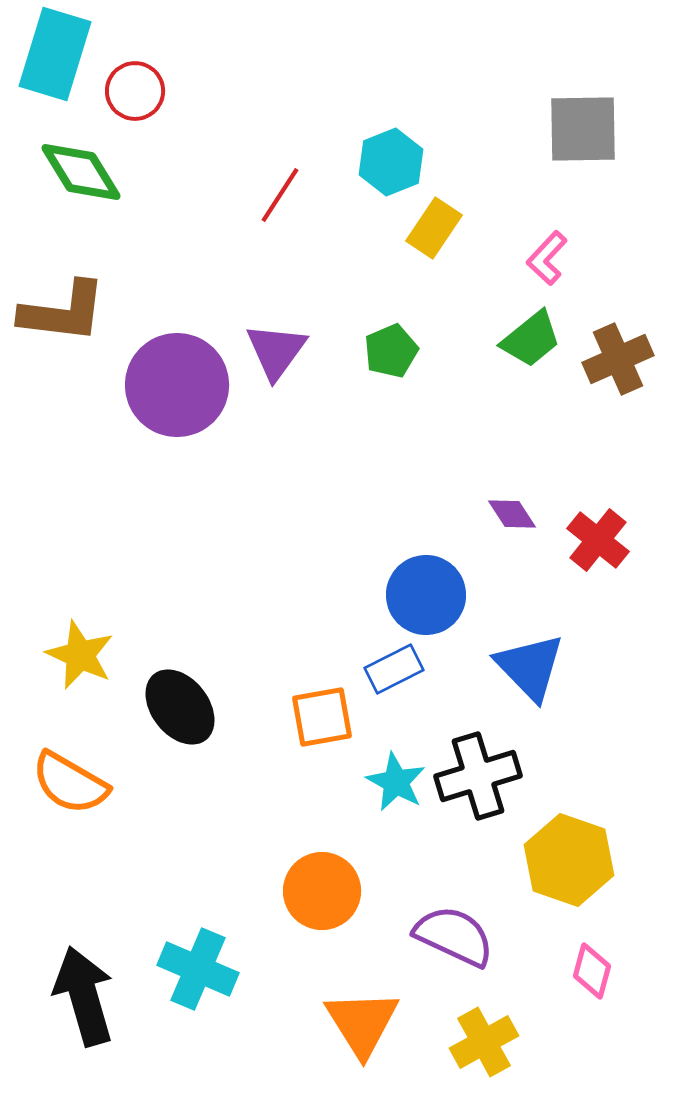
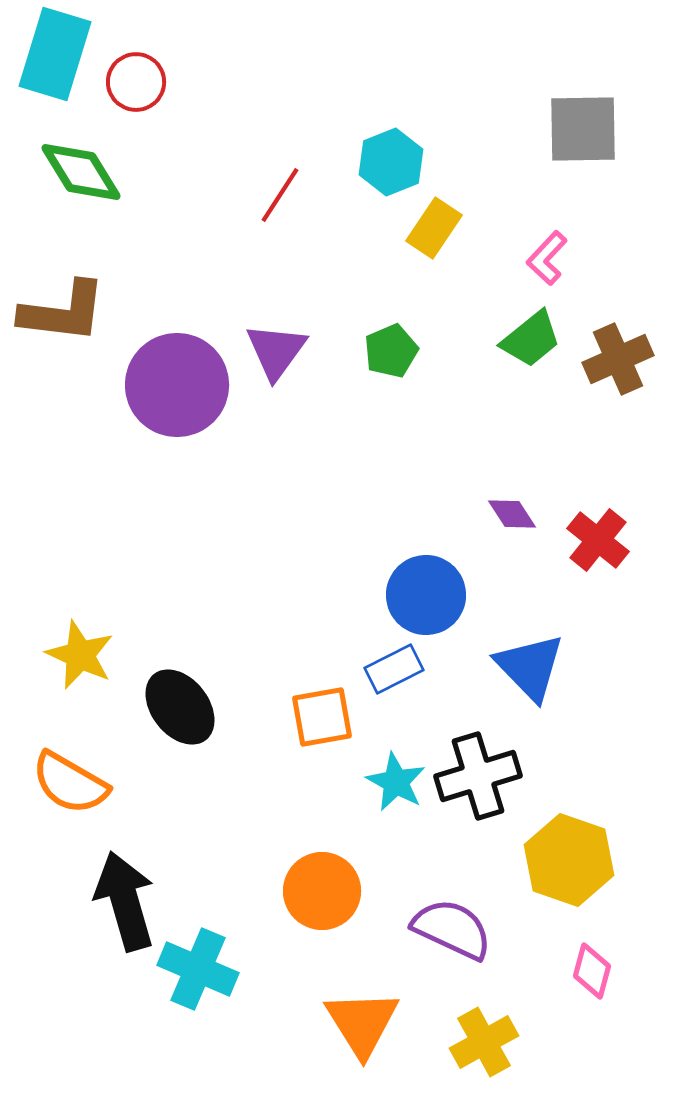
red circle: moved 1 px right, 9 px up
purple semicircle: moved 2 px left, 7 px up
black arrow: moved 41 px right, 95 px up
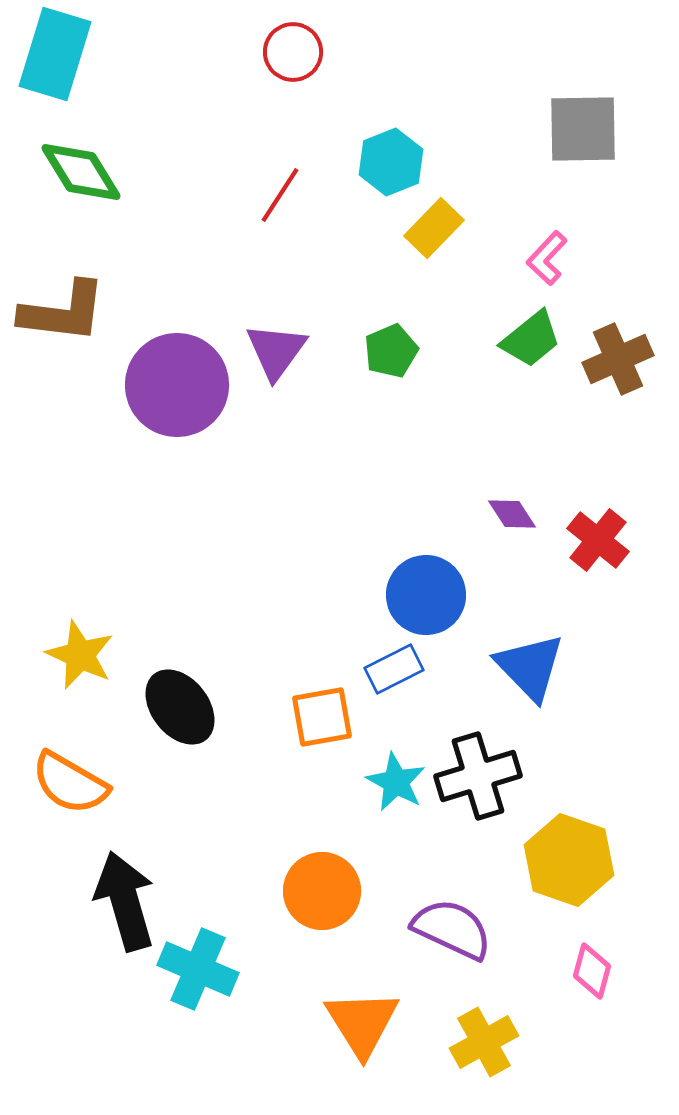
red circle: moved 157 px right, 30 px up
yellow rectangle: rotated 10 degrees clockwise
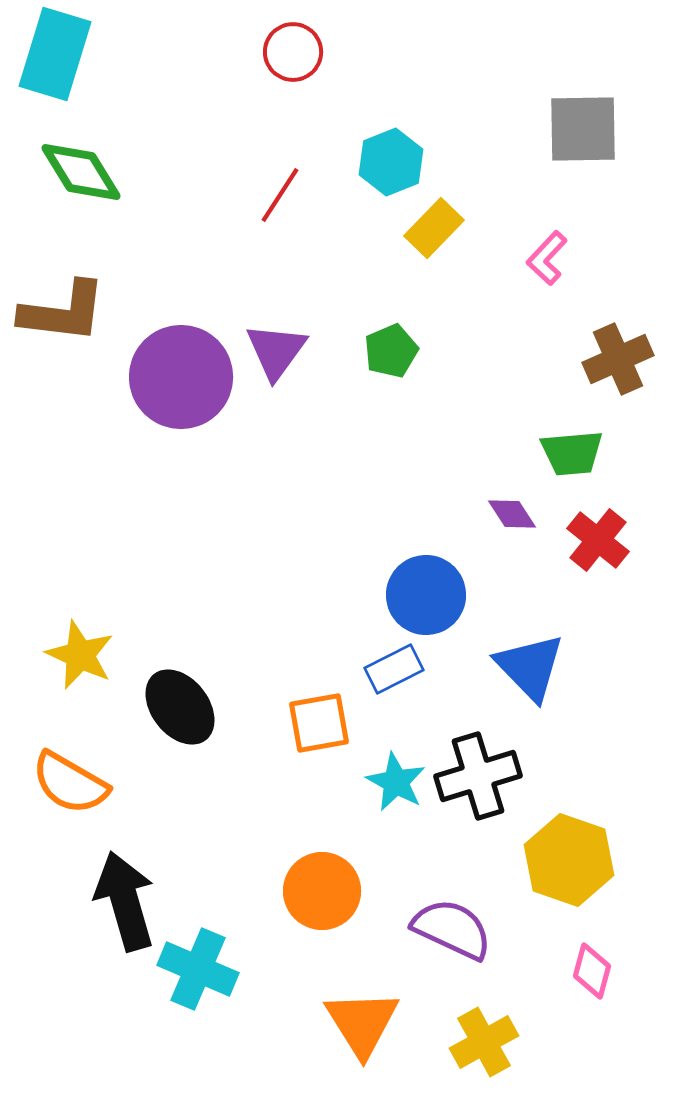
green trapezoid: moved 41 px right, 114 px down; rotated 34 degrees clockwise
purple circle: moved 4 px right, 8 px up
orange square: moved 3 px left, 6 px down
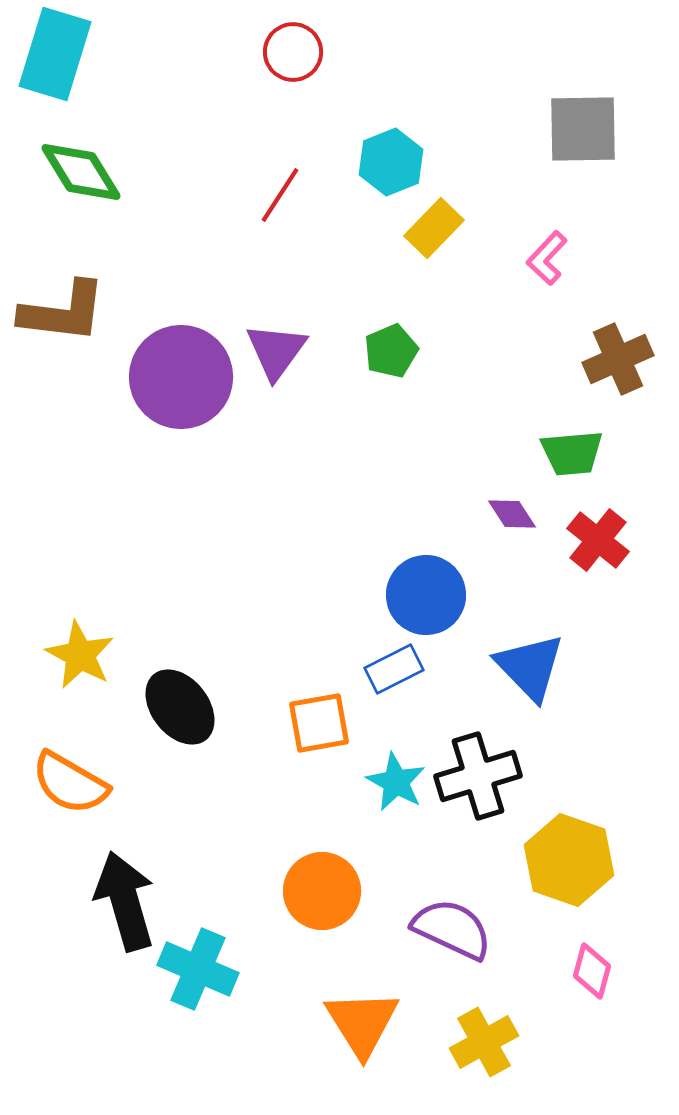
yellow star: rotated 4 degrees clockwise
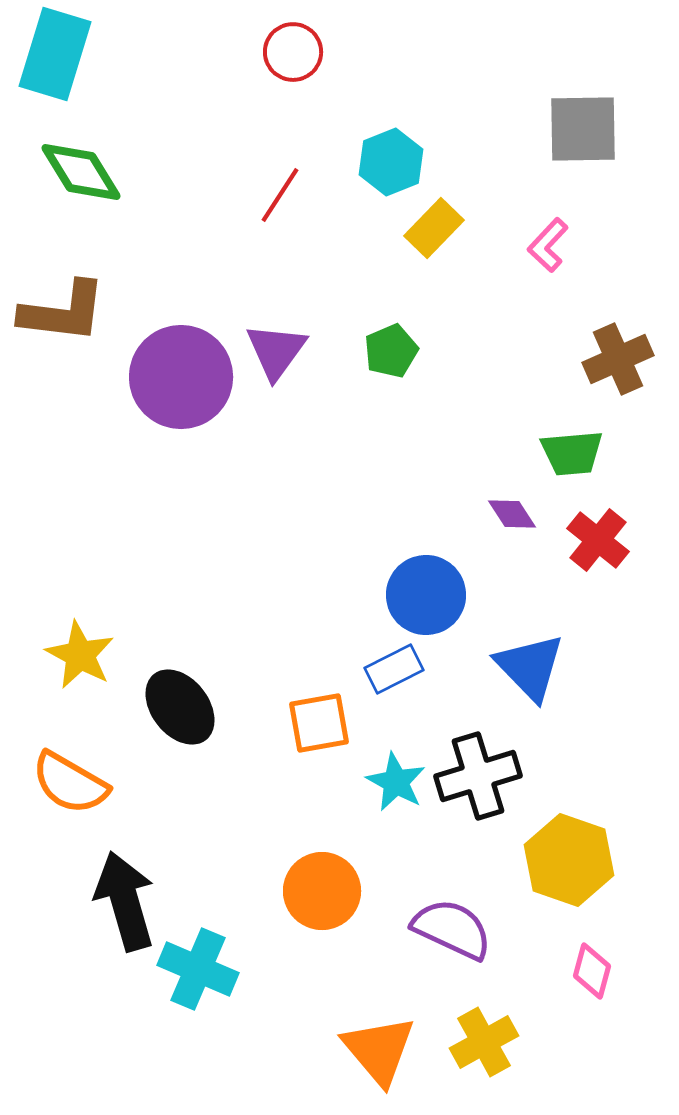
pink L-shape: moved 1 px right, 13 px up
orange triangle: moved 17 px right, 27 px down; rotated 8 degrees counterclockwise
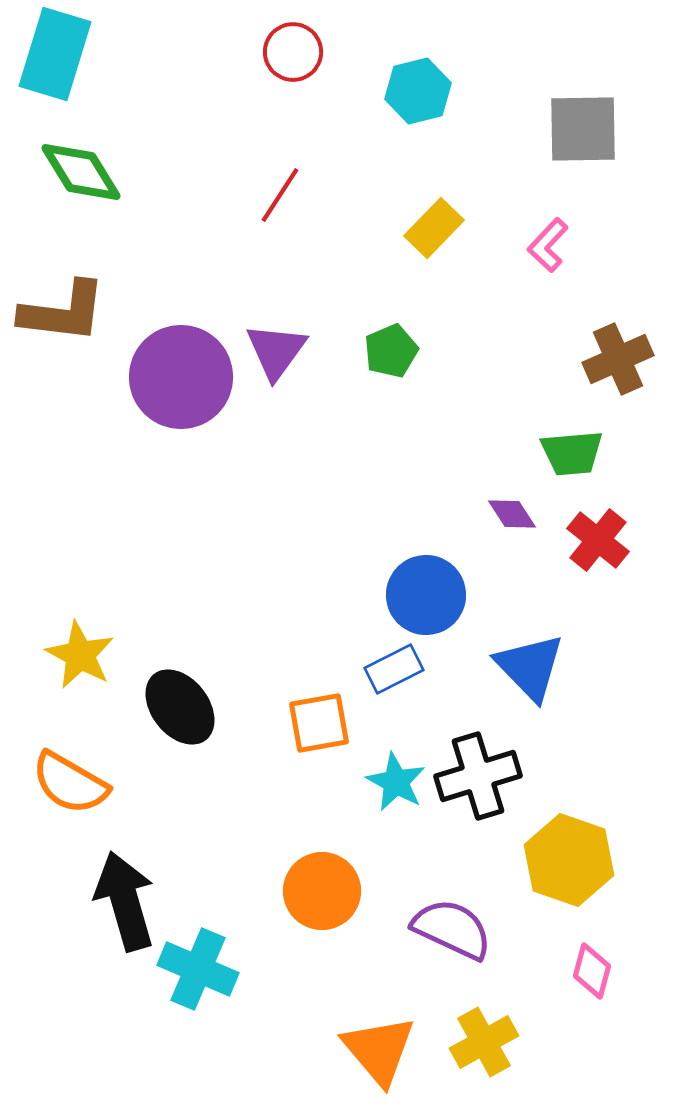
cyan hexagon: moved 27 px right, 71 px up; rotated 8 degrees clockwise
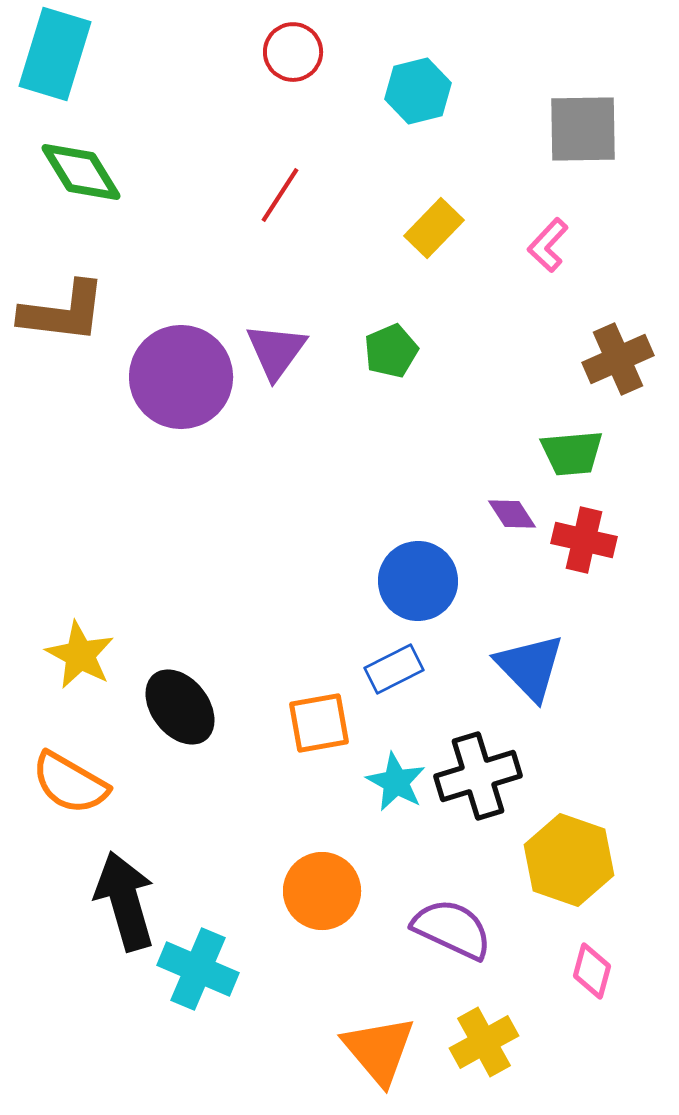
red cross: moved 14 px left; rotated 26 degrees counterclockwise
blue circle: moved 8 px left, 14 px up
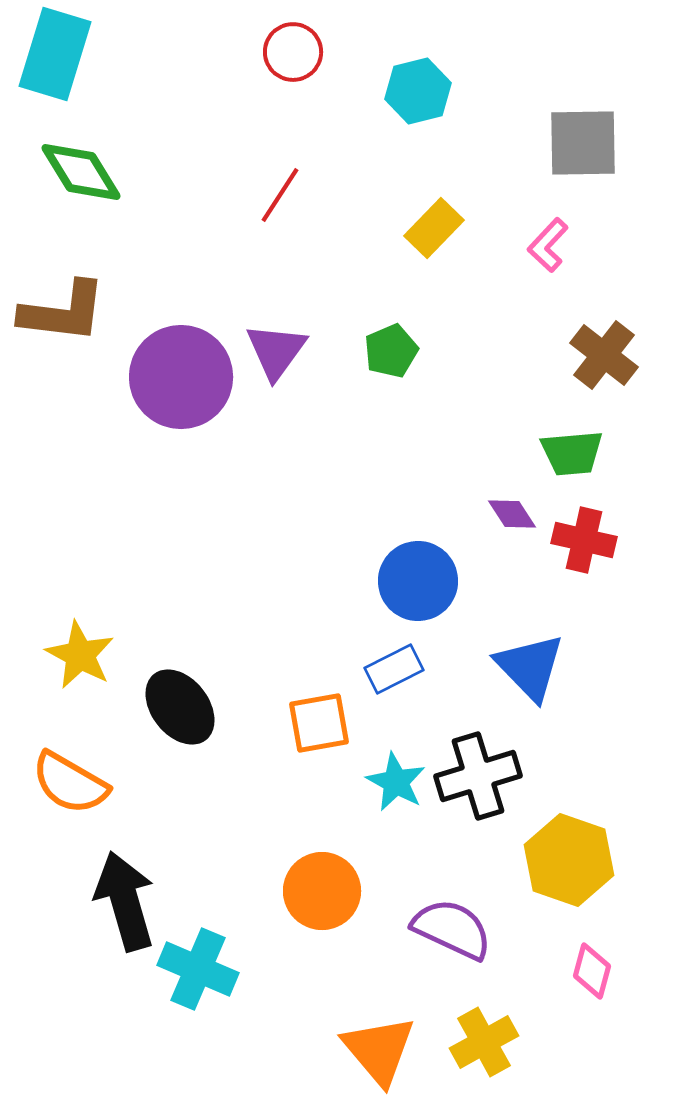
gray square: moved 14 px down
brown cross: moved 14 px left, 4 px up; rotated 28 degrees counterclockwise
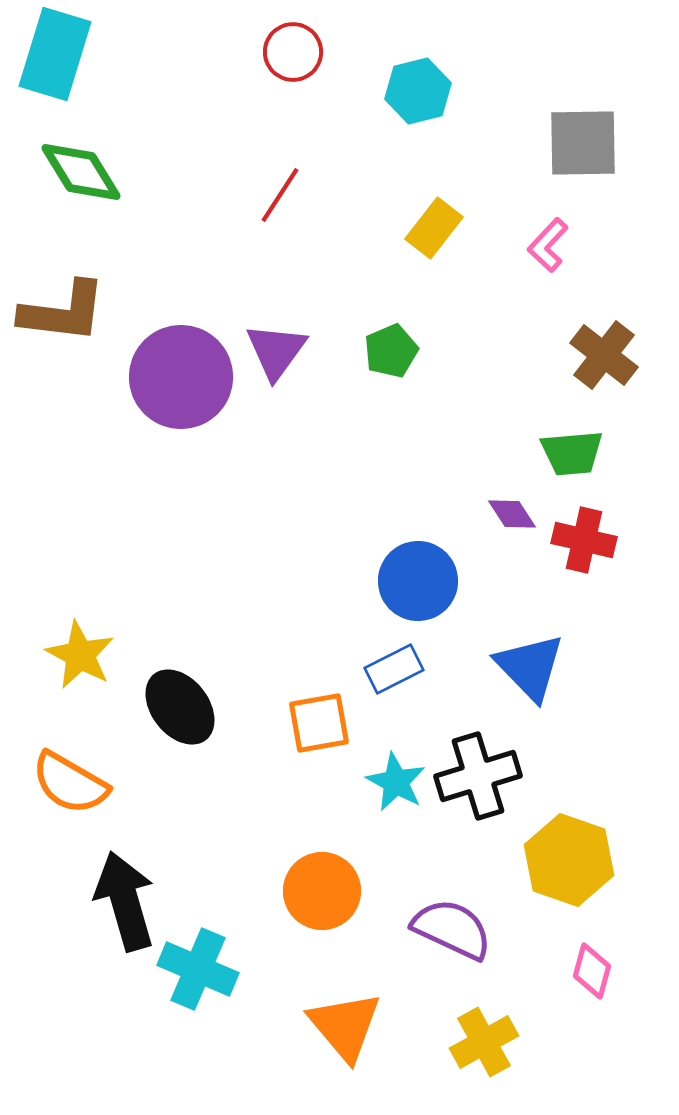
yellow rectangle: rotated 6 degrees counterclockwise
orange triangle: moved 34 px left, 24 px up
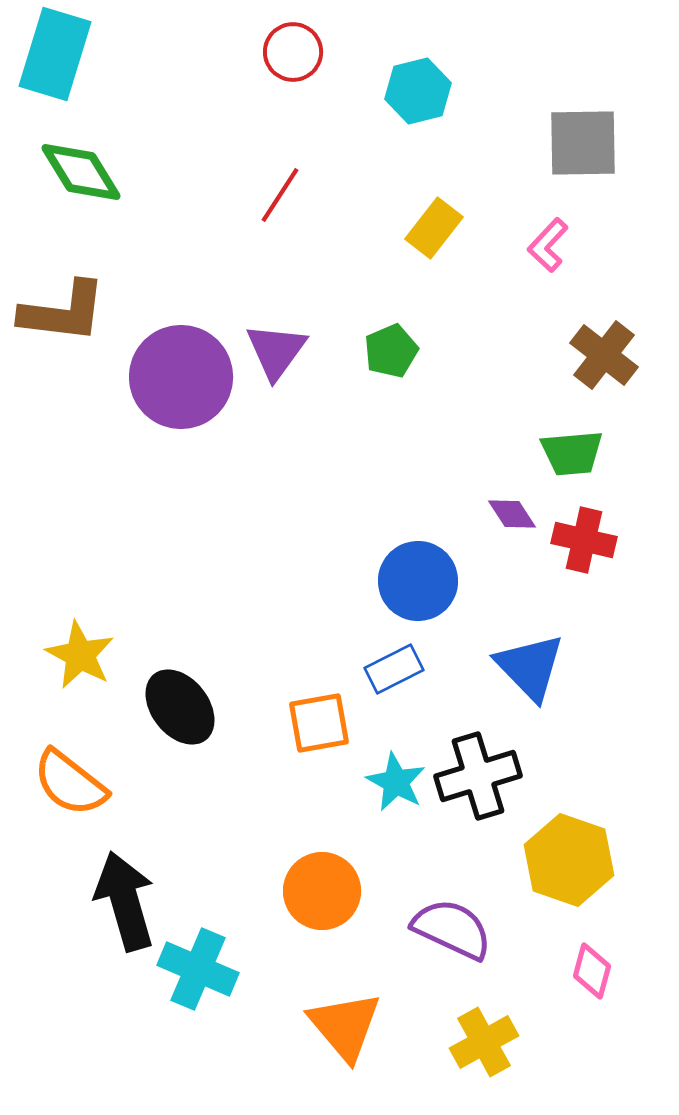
orange semicircle: rotated 8 degrees clockwise
